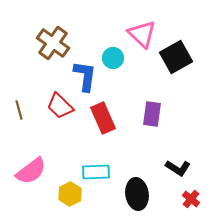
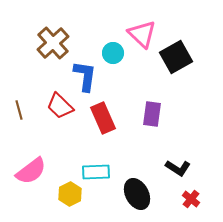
brown cross: rotated 12 degrees clockwise
cyan circle: moved 5 px up
black ellipse: rotated 20 degrees counterclockwise
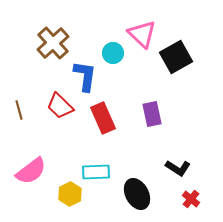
purple rectangle: rotated 20 degrees counterclockwise
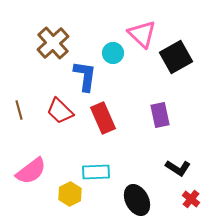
red trapezoid: moved 5 px down
purple rectangle: moved 8 px right, 1 px down
black ellipse: moved 6 px down
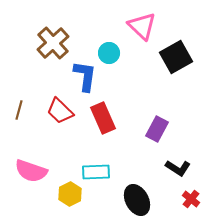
pink triangle: moved 8 px up
cyan circle: moved 4 px left
brown line: rotated 30 degrees clockwise
purple rectangle: moved 3 px left, 14 px down; rotated 40 degrees clockwise
pink semicircle: rotated 56 degrees clockwise
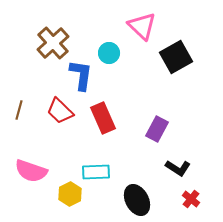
blue L-shape: moved 4 px left, 1 px up
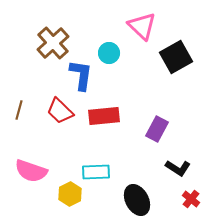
red rectangle: moved 1 px right, 2 px up; rotated 72 degrees counterclockwise
